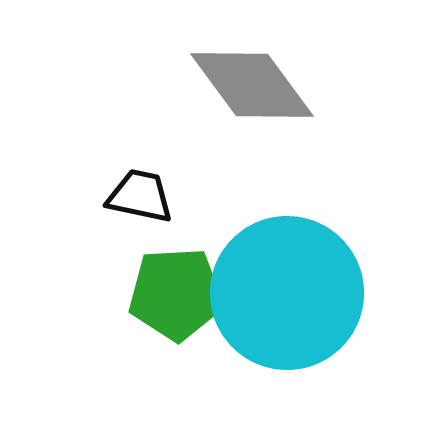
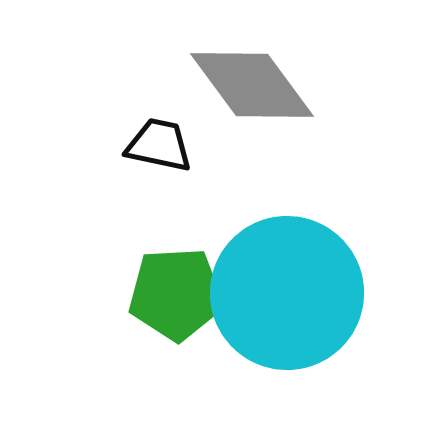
black trapezoid: moved 19 px right, 51 px up
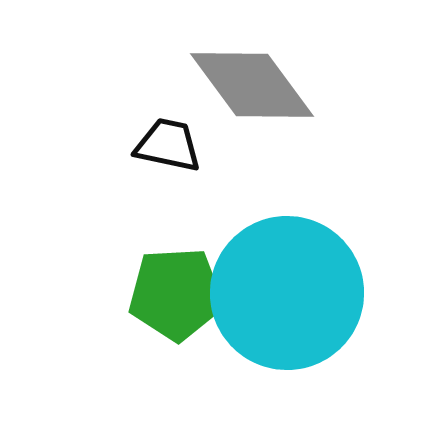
black trapezoid: moved 9 px right
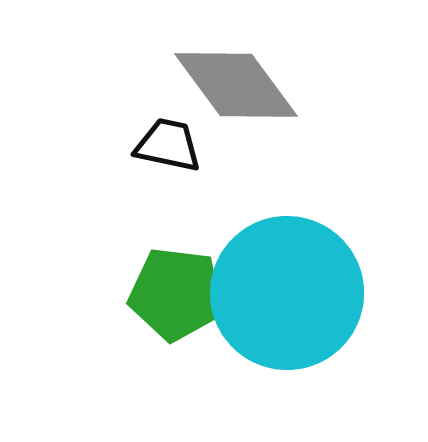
gray diamond: moved 16 px left
green pentagon: rotated 10 degrees clockwise
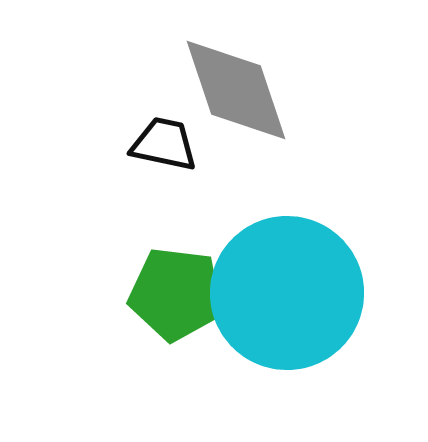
gray diamond: moved 5 px down; rotated 18 degrees clockwise
black trapezoid: moved 4 px left, 1 px up
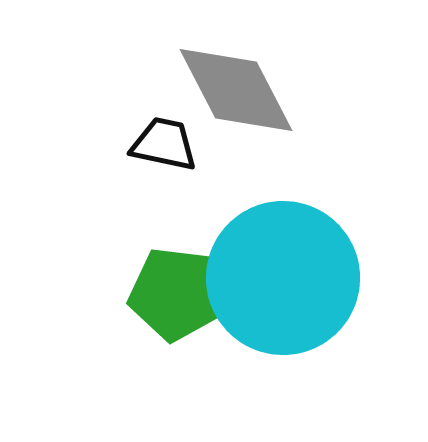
gray diamond: rotated 9 degrees counterclockwise
cyan circle: moved 4 px left, 15 px up
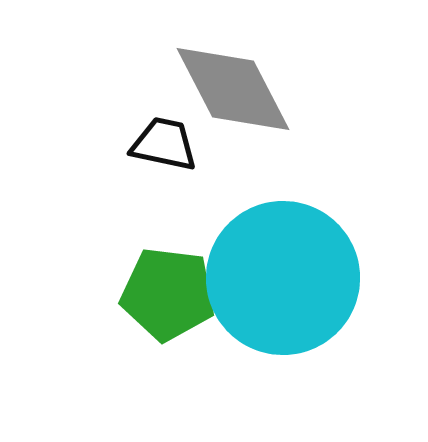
gray diamond: moved 3 px left, 1 px up
green pentagon: moved 8 px left
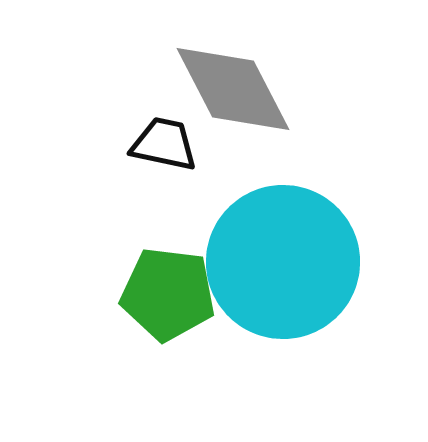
cyan circle: moved 16 px up
